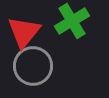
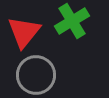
gray circle: moved 3 px right, 9 px down
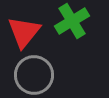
gray circle: moved 2 px left
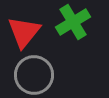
green cross: moved 1 px right, 1 px down
